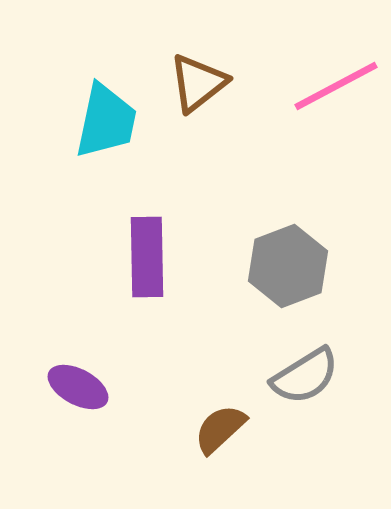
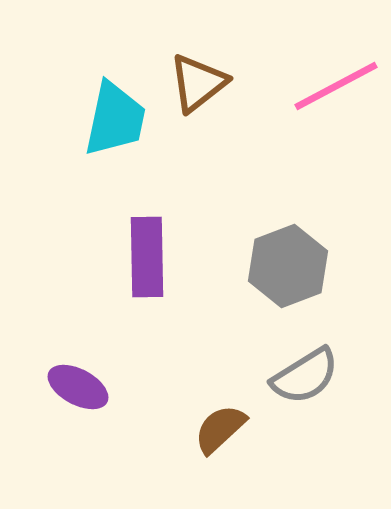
cyan trapezoid: moved 9 px right, 2 px up
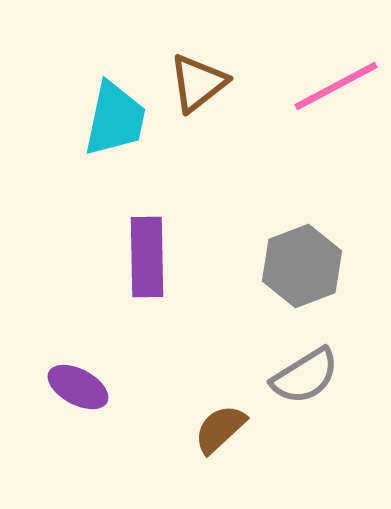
gray hexagon: moved 14 px right
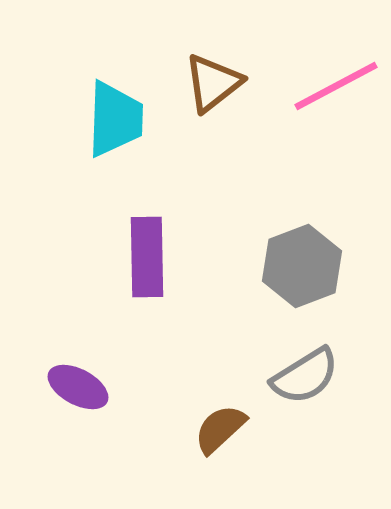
brown triangle: moved 15 px right
cyan trapezoid: rotated 10 degrees counterclockwise
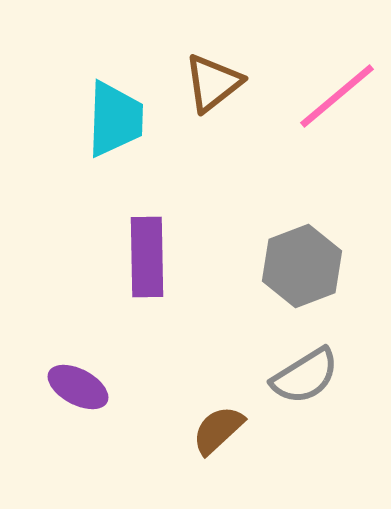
pink line: moved 1 px right, 10 px down; rotated 12 degrees counterclockwise
brown semicircle: moved 2 px left, 1 px down
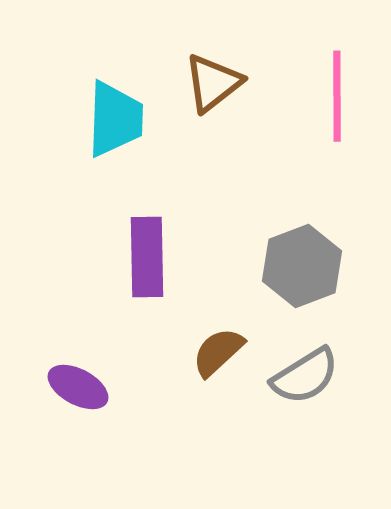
pink line: rotated 50 degrees counterclockwise
brown semicircle: moved 78 px up
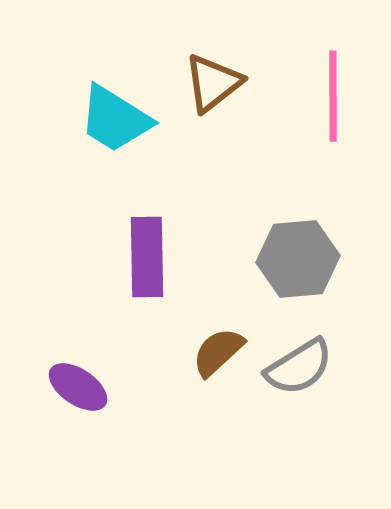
pink line: moved 4 px left
cyan trapezoid: rotated 120 degrees clockwise
gray hexagon: moved 4 px left, 7 px up; rotated 16 degrees clockwise
gray semicircle: moved 6 px left, 9 px up
purple ellipse: rotated 6 degrees clockwise
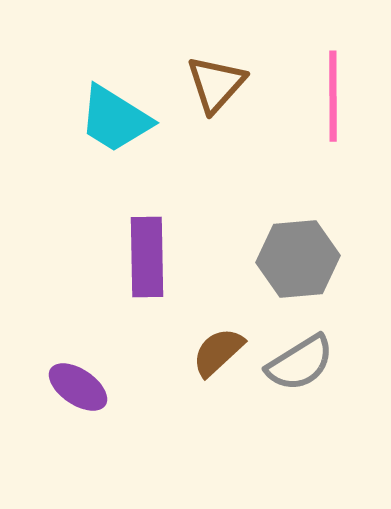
brown triangle: moved 3 px right, 1 px down; rotated 10 degrees counterclockwise
gray semicircle: moved 1 px right, 4 px up
